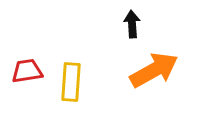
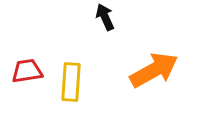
black arrow: moved 27 px left, 7 px up; rotated 20 degrees counterclockwise
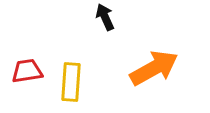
orange arrow: moved 2 px up
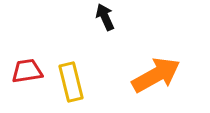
orange arrow: moved 2 px right, 7 px down
yellow rectangle: rotated 18 degrees counterclockwise
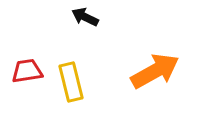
black arrow: moved 20 px left; rotated 40 degrees counterclockwise
orange arrow: moved 1 px left, 4 px up
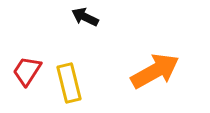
red trapezoid: rotated 48 degrees counterclockwise
yellow rectangle: moved 2 px left, 1 px down
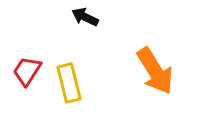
orange arrow: rotated 87 degrees clockwise
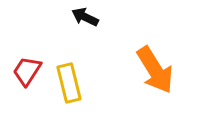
orange arrow: moved 1 px up
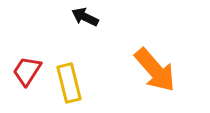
orange arrow: rotated 9 degrees counterclockwise
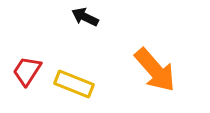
yellow rectangle: moved 5 px right, 1 px down; rotated 54 degrees counterclockwise
